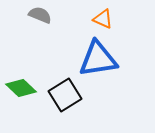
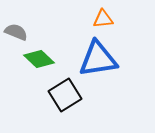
gray semicircle: moved 24 px left, 17 px down
orange triangle: rotated 30 degrees counterclockwise
green diamond: moved 18 px right, 29 px up
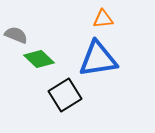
gray semicircle: moved 3 px down
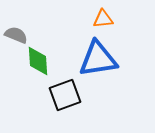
green diamond: moved 1 px left, 2 px down; rotated 44 degrees clockwise
black square: rotated 12 degrees clockwise
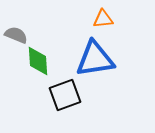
blue triangle: moved 3 px left
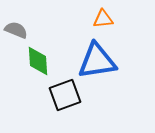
gray semicircle: moved 5 px up
blue triangle: moved 2 px right, 2 px down
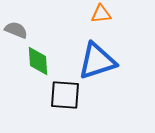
orange triangle: moved 2 px left, 5 px up
blue triangle: rotated 9 degrees counterclockwise
black square: rotated 24 degrees clockwise
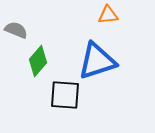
orange triangle: moved 7 px right, 1 px down
green diamond: rotated 44 degrees clockwise
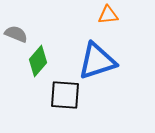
gray semicircle: moved 4 px down
